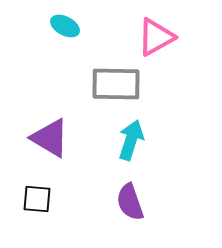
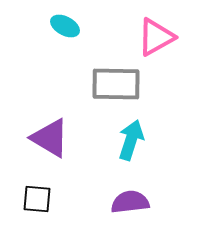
purple semicircle: rotated 102 degrees clockwise
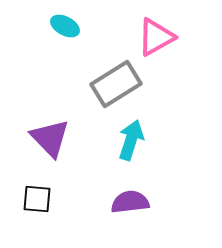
gray rectangle: rotated 33 degrees counterclockwise
purple triangle: rotated 15 degrees clockwise
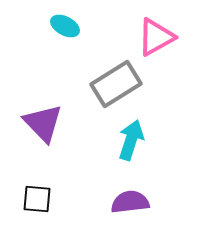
purple triangle: moved 7 px left, 15 px up
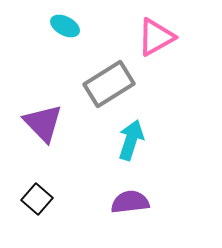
gray rectangle: moved 7 px left
black square: rotated 36 degrees clockwise
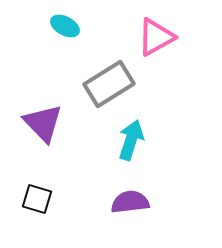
black square: rotated 24 degrees counterclockwise
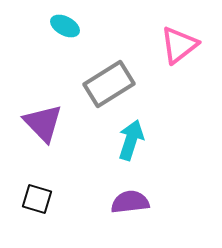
pink triangle: moved 23 px right, 8 px down; rotated 9 degrees counterclockwise
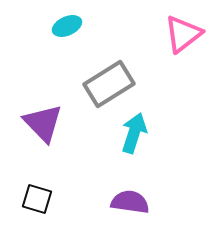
cyan ellipse: moved 2 px right; rotated 52 degrees counterclockwise
pink triangle: moved 4 px right, 11 px up
cyan arrow: moved 3 px right, 7 px up
purple semicircle: rotated 15 degrees clockwise
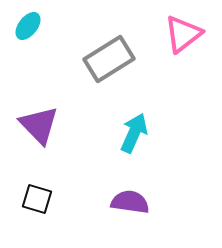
cyan ellipse: moved 39 px left; rotated 28 degrees counterclockwise
gray rectangle: moved 25 px up
purple triangle: moved 4 px left, 2 px down
cyan arrow: rotated 6 degrees clockwise
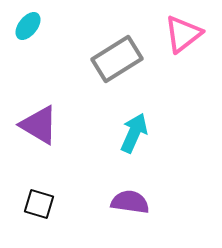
gray rectangle: moved 8 px right
purple triangle: rotated 15 degrees counterclockwise
black square: moved 2 px right, 5 px down
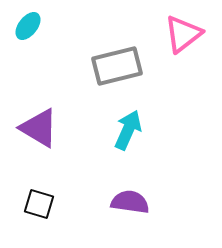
gray rectangle: moved 7 px down; rotated 18 degrees clockwise
purple triangle: moved 3 px down
cyan arrow: moved 6 px left, 3 px up
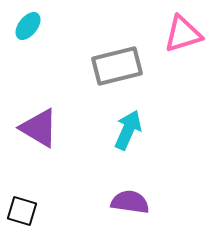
pink triangle: rotated 21 degrees clockwise
black square: moved 17 px left, 7 px down
